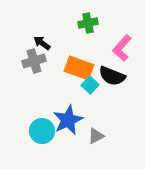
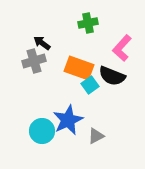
cyan square: rotated 12 degrees clockwise
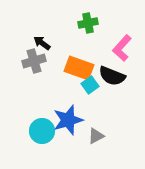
blue star: rotated 8 degrees clockwise
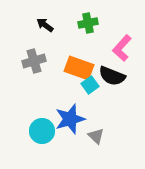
black arrow: moved 3 px right, 18 px up
blue star: moved 2 px right, 1 px up
gray triangle: rotated 48 degrees counterclockwise
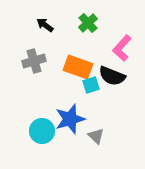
green cross: rotated 30 degrees counterclockwise
orange rectangle: moved 1 px left, 1 px up
cyan square: moved 1 px right; rotated 18 degrees clockwise
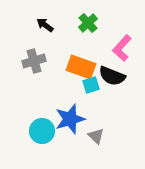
orange rectangle: moved 3 px right
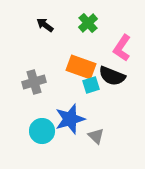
pink L-shape: rotated 8 degrees counterclockwise
gray cross: moved 21 px down
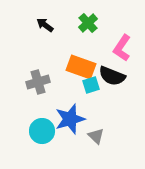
gray cross: moved 4 px right
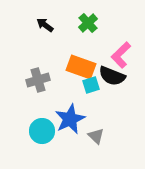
pink L-shape: moved 1 px left, 7 px down; rotated 12 degrees clockwise
gray cross: moved 2 px up
blue star: rotated 8 degrees counterclockwise
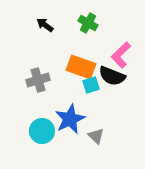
green cross: rotated 18 degrees counterclockwise
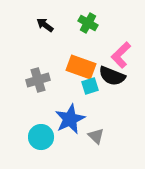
cyan square: moved 1 px left, 1 px down
cyan circle: moved 1 px left, 6 px down
